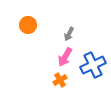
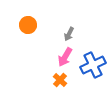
orange cross: rotated 16 degrees counterclockwise
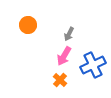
pink arrow: moved 1 px left, 1 px up
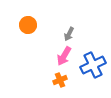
orange cross: rotated 24 degrees clockwise
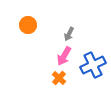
orange cross: moved 1 px left, 2 px up; rotated 24 degrees counterclockwise
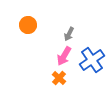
blue cross: moved 1 px left, 5 px up; rotated 10 degrees counterclockwise
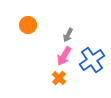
gray arrow: moved 1 px left, 1 px down
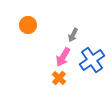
gray arrow: moved 5 px right
pink arrow: moved 1 px left, 1 px down
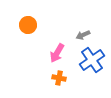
gray arrow: moved 10 px right; rotated 40 degrees clockwise
pink arrow: moved 6 px left, 4 px up
orange cross: rotated 32 degrees counterclockwise
